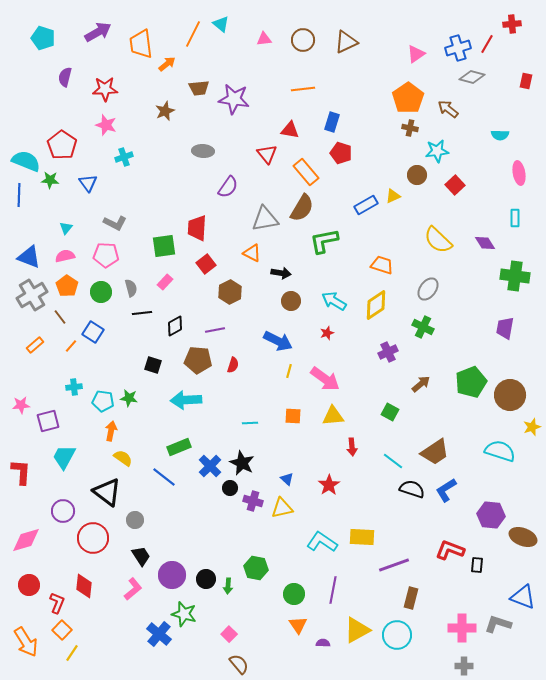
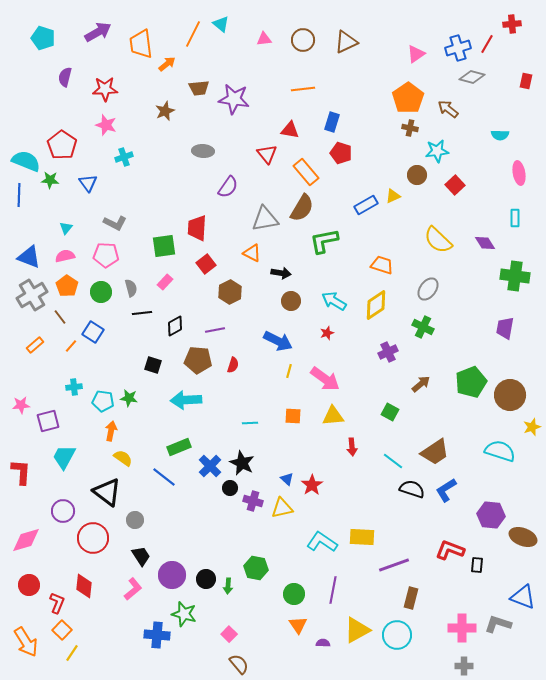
red star at (329, 485): moved 17 px left
blue cross at (159, 634): moved 2 px left, 1 px down; rotated 35 degrees counterclockwise
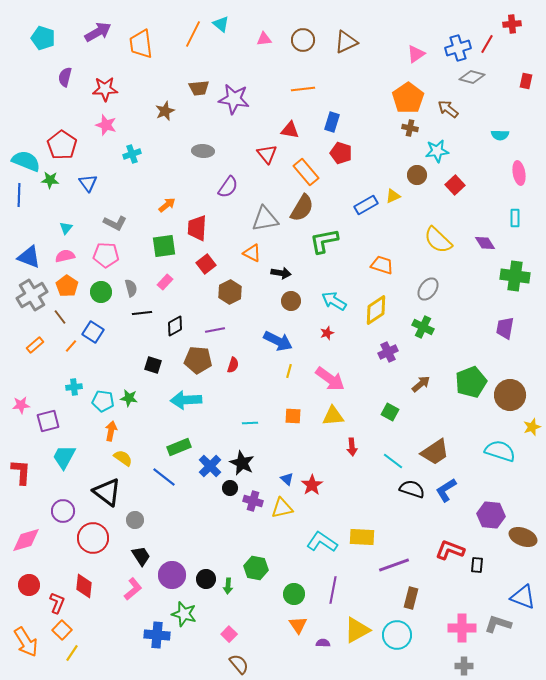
orange arrow at (167, 64): moved 141 px down
cyan cross at (124, 157): moved 8 px right, 3 px up
yellow diamond at (376, 305): moved 5 px down
pink arrow at (325, 379): moved 5 px right
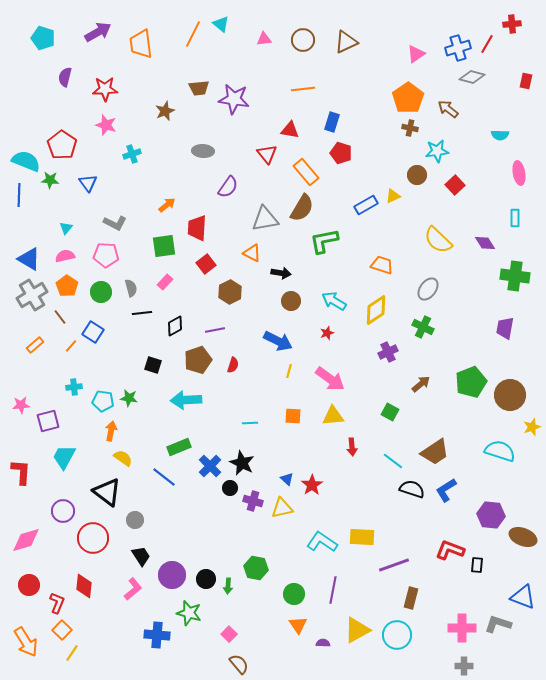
blue triangle at (29, 257): moved 2 px down; rotated 10 degrees clockwise
brown pentagon at (198, 360): rotated 24 degrees counterclockwise
green star at (184, 614): moved 5 px right, 1 px up
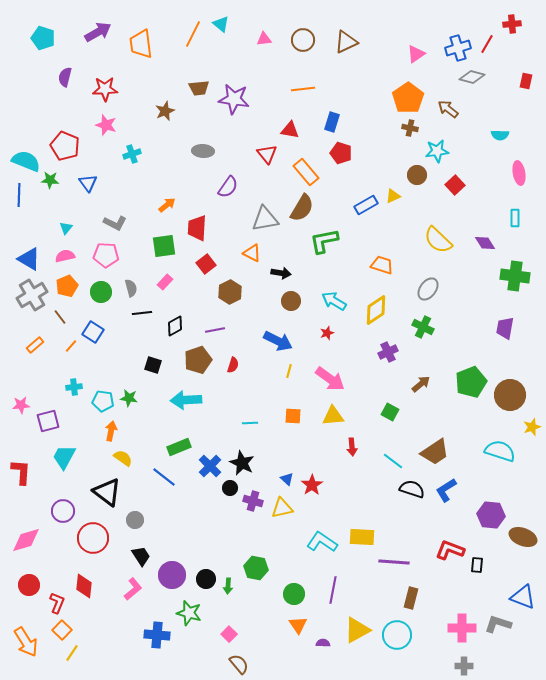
red pentagon at (62, 145): moved 3 px right, 1 px down; rotated 12 degrees counterclockwise
orange pentagon at (67, 286): rotated 15 degrees clockwise
purple line at (394, 565): moved 3 px up; rotated 24 degrees clockwise
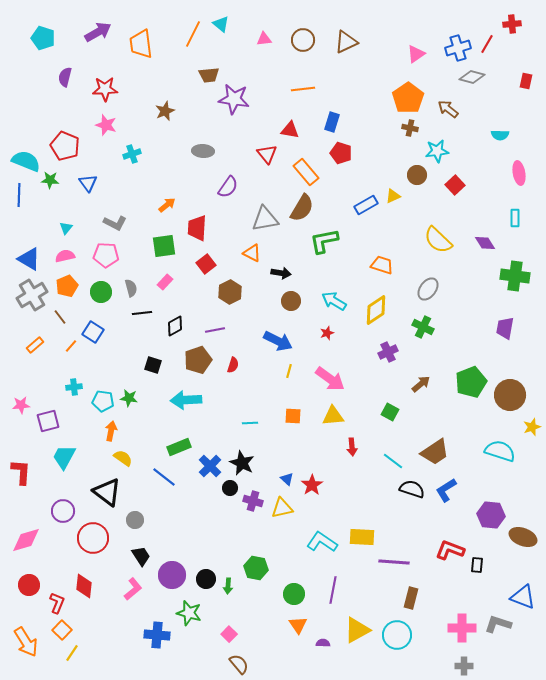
brown trapezoid at (199, 88): moved 10 px right, 13 px up
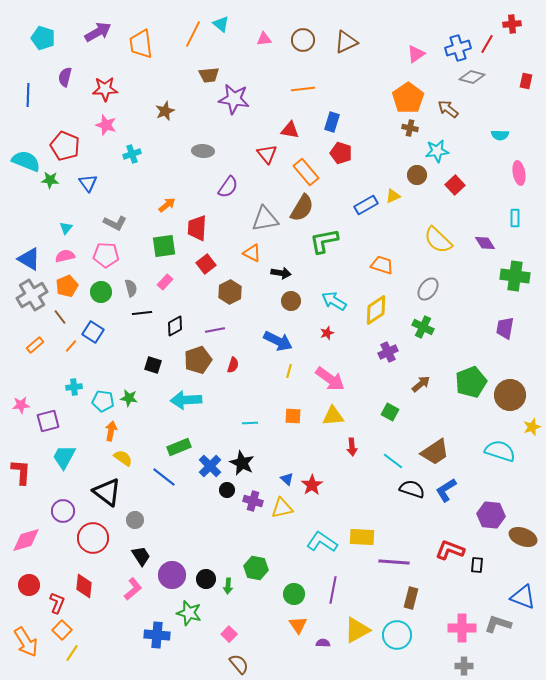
blue line at (19, 195): moved 9 px right, 100 px up
black circle at (230, 488): moved 3 px left, 2 px down
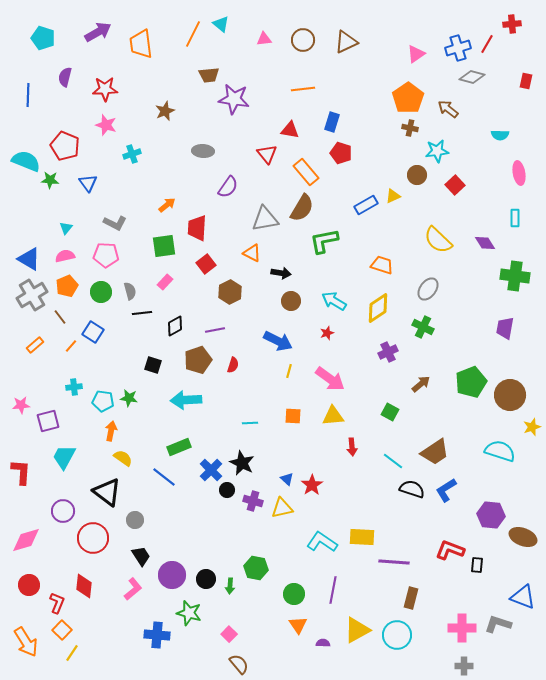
gray semicircle at (131, 288): moved 1 px left, 3 px down
yellow diamond at (376, 310): moved 2 px right, 2 px up
blue cross at (210, 466): moved 1 px right, 4 px down
green arrow at (228, 586): moved 2 px right
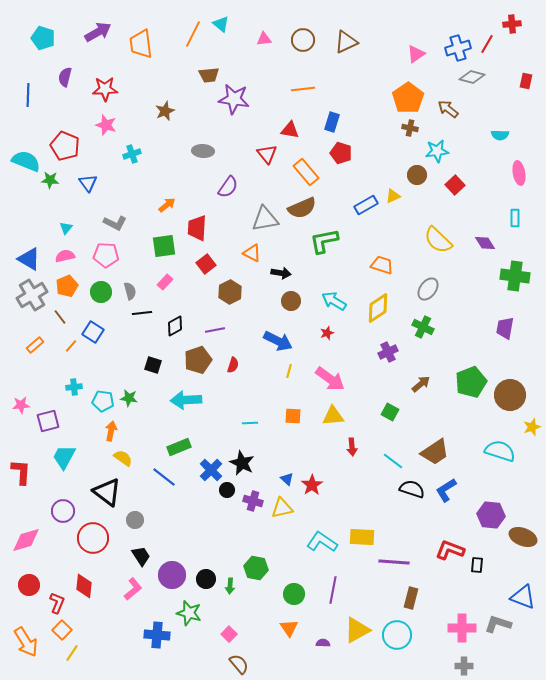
brown semicircle at (302, 208): rotated 36 degrees clockwise
orange triangle at (298, 625): moved 9 px left, 3 px down
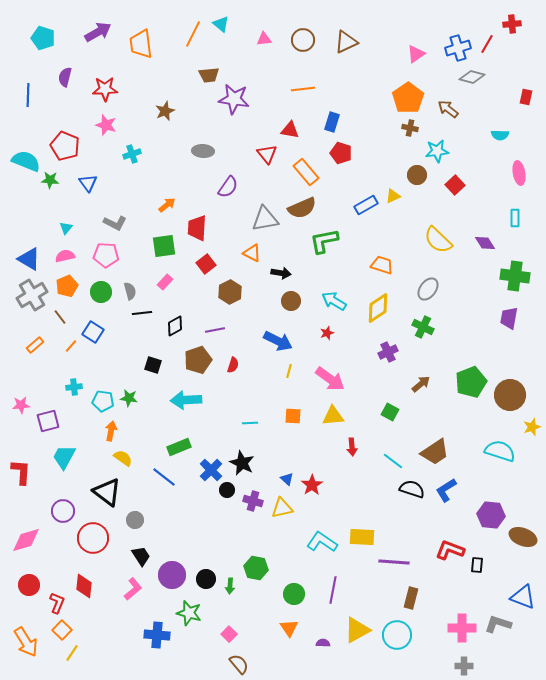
red rectangle at (526, 81): moved 16 px down
purple trapezoid at (505, 328): moved 4 px right, 10 px up
